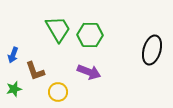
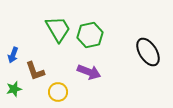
green hexagon: rotated 15 degrees counterclockwise
black ellipse: moved 4 px left, 2 px down; rotated 48 degrees counterclockwise
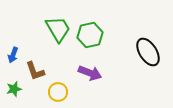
purple arrow: moved 1 px right, 1 px down
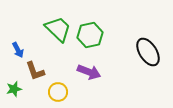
green trapezoid: rotated 16 degrees counterclockwise
blue arrow: moved 5 px right, 5 px up; rotated 49 degrees counterclockwise
purple arrow: moved 1 px left, 1 px up
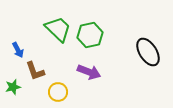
green star: moved 1 px left, 2 px up
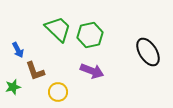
purple arrow: moved 3 px right, 1 px up
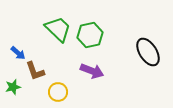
blue arrow: moved 3 px down; rotated 21 degrees counterclockwise
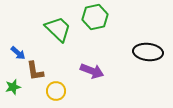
green hexagon: moved 5 px right, 18 px up
black ellipse: rotated 52 degrees counterclockwise
brown L-shape: rotated 10 degrees clockwise
yellow circle: moved 2 px left, 1 px up
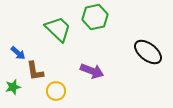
black ellipse: rotated 32 degrees clockwise
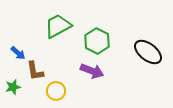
green hexagon: moved 2 px right, 24 px down; rotated 20 degrees counterclockwise
green trapezoid: moved 3 px up; rotated 72 degrees counterclockwise
